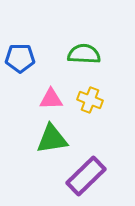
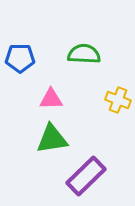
yellow cross: moved 28 px right
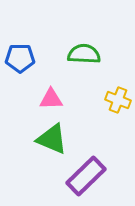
green triangle: rotated 32 degrees clockwise
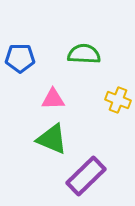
pink triangle: moved 2 px right
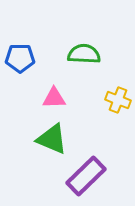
pink triangle: moved 1 px right, 1 px up
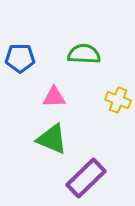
pink triangle: moved 1 px up
purple rectangle: moved 2 px down
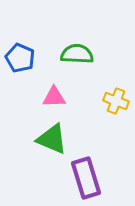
green semicircle: moved 7 px left
blue pentagon: rotated 24 degrees clockwise
yellow cross: moved 2 px left, 1 px down
purple rectangle: rotated 63 degrees counterclockwise
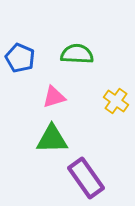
pink triangle: rotated 15 degrees counterclockwise
yellow cross: rotated 15 degrees clockwise
green triangle: rotated 24 degrees counterclockwise
purple rectangle: rotated 18 degrees counterclockwise
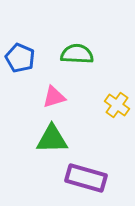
yellow cross: moved 1 px right, 4 px down
purple rectangle: rotated 39 degrees counterclockwise
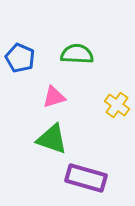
green triangle: rotated 20 degrees clockwise
